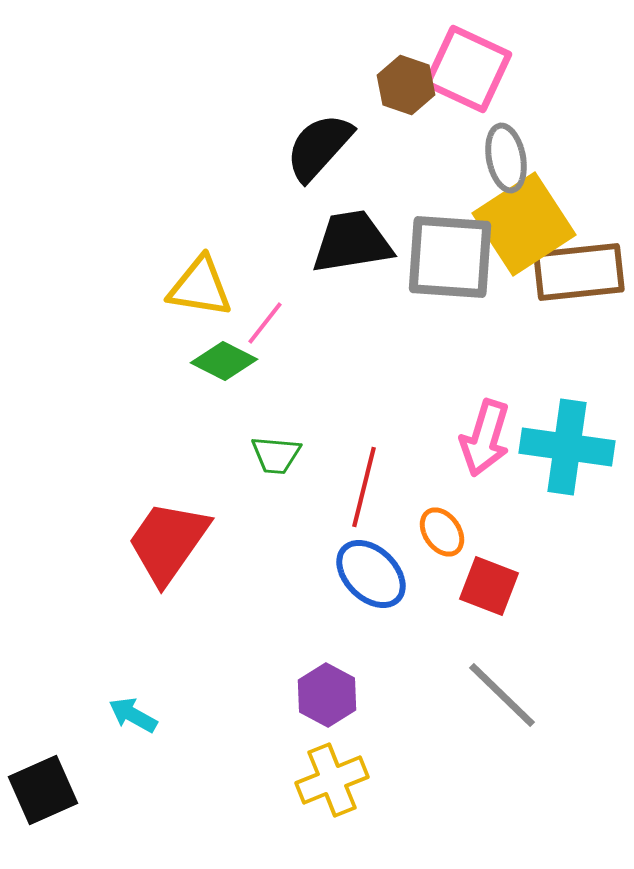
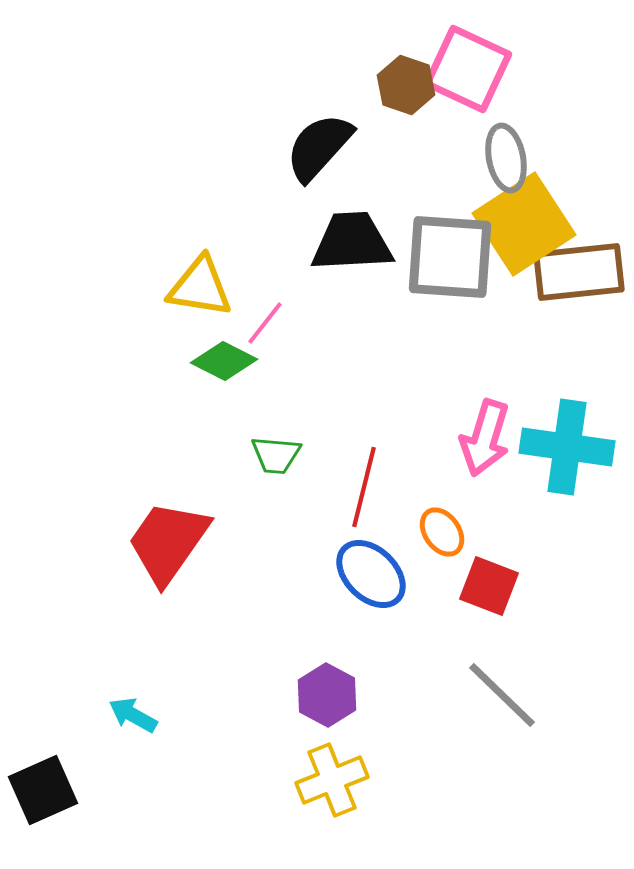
black trapezoid: rotated 6 degrees clockwise
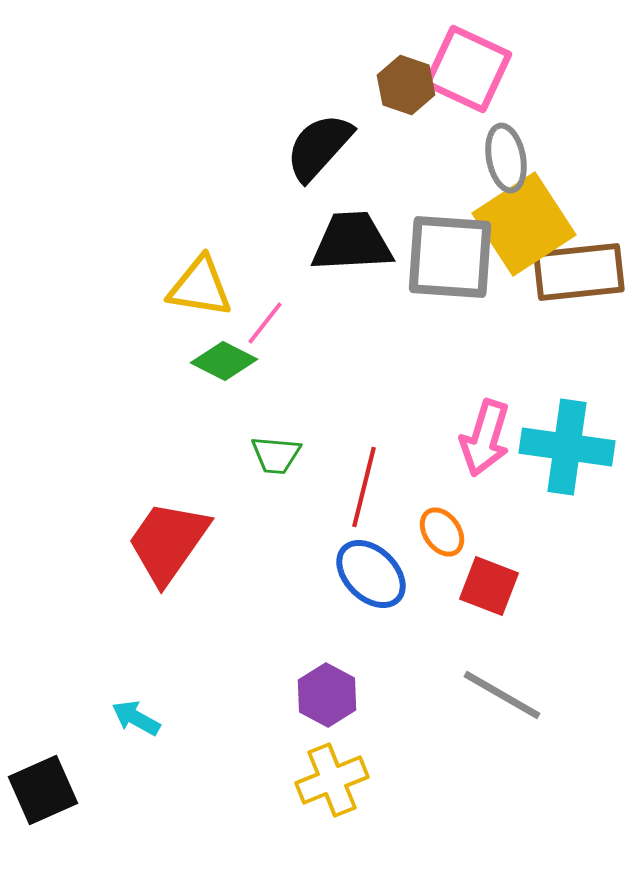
gray line: rotated 14 degrees counterclockwise
cyan arrow: moved 3 px right, 3 px down
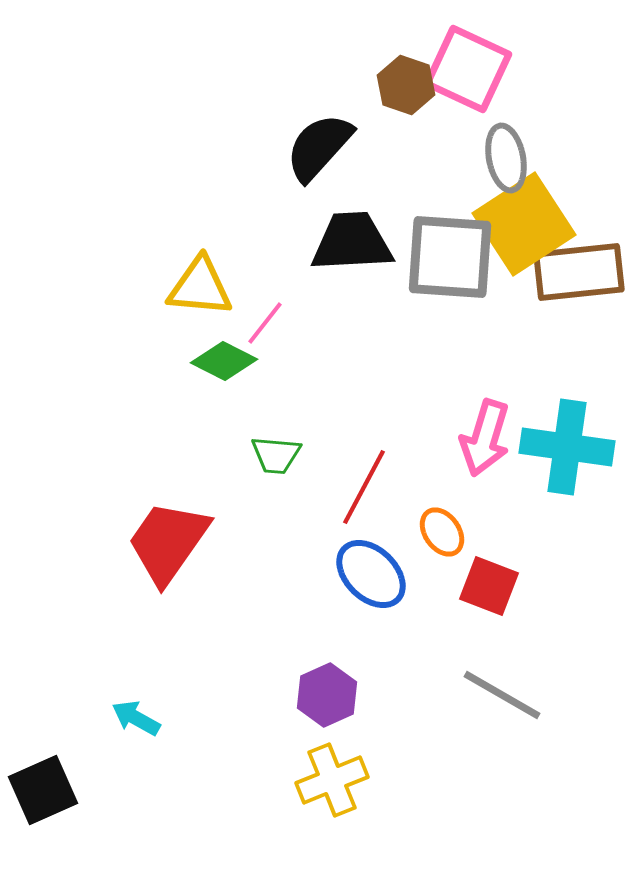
yellow triangle: rotated 4 degrees counterclockwise
red line: rotated 14 degrees clockwise
purple hexagon: rotated 8 degrees clockwise
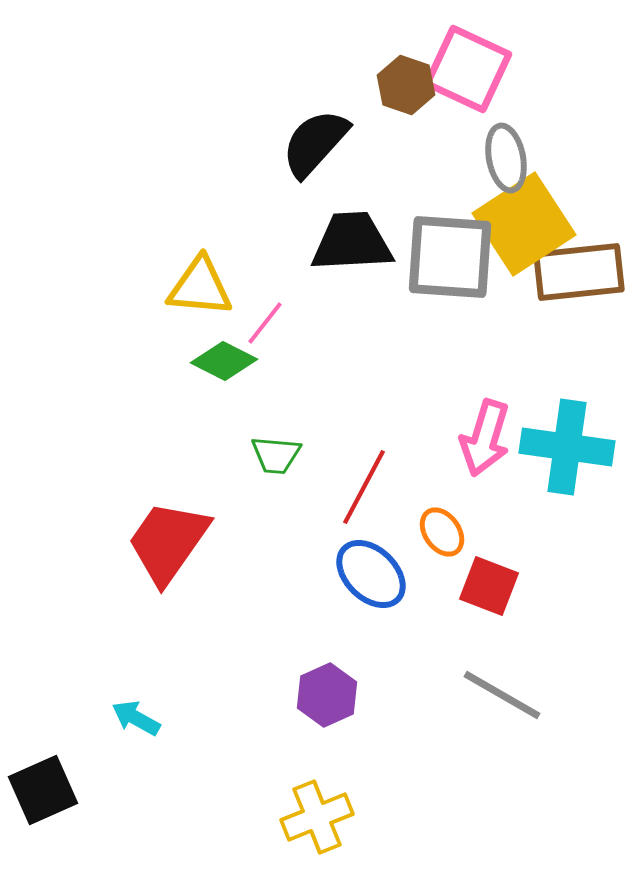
black semicircle: moved 4 px left, 4 px up
yellow cross: moved 15 px left, 37 px down
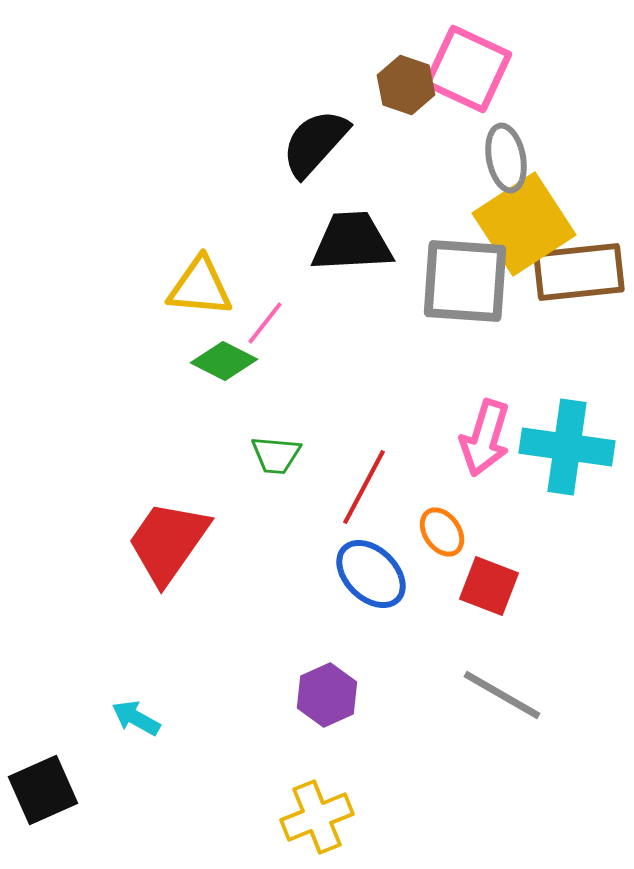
gray square: moved 15 px right, 24 px down
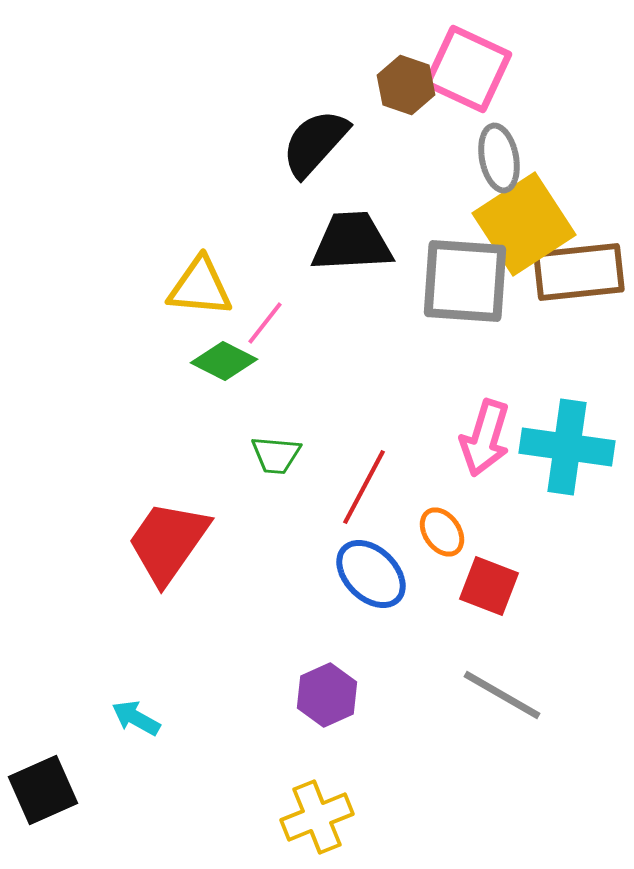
gray ellipse: moved 7 px left
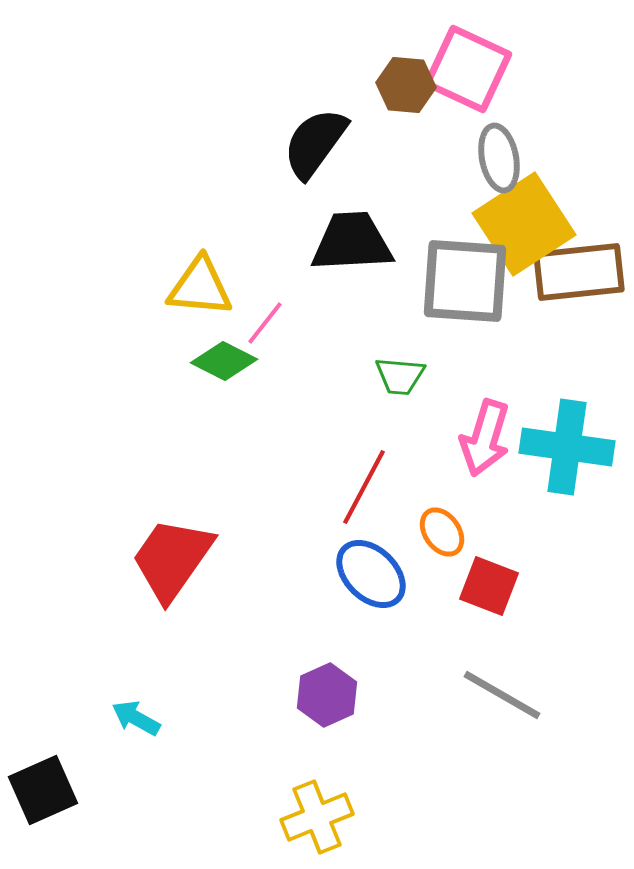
brown hexagon: rotated 14 degrees counterclockwise
black semicircle: rotated 6 degrees counterclockwise
green trapezoid: moved 124 px right, 79 px up
red trapezoid: moved 4 px right, 17 px down
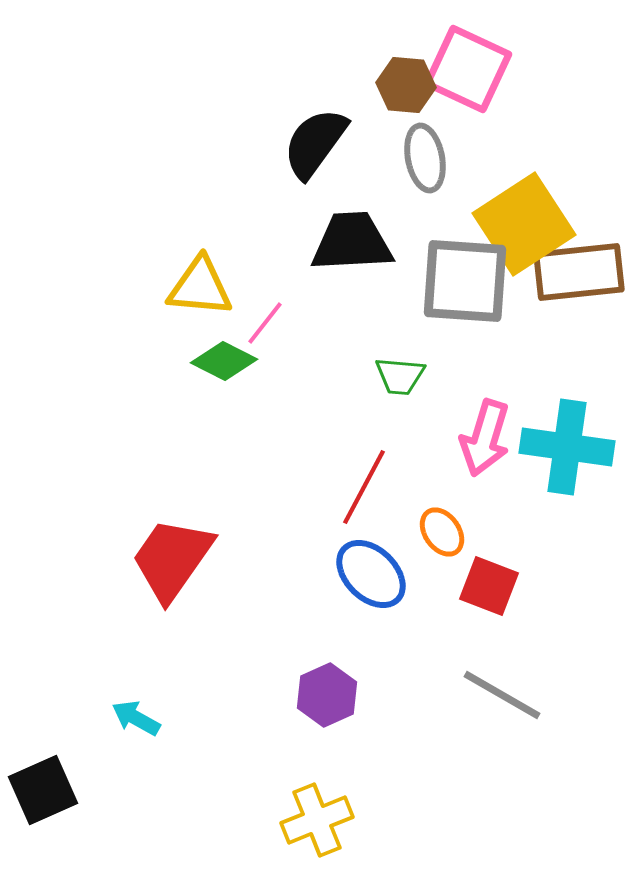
gray ellipse: moved 74 px left
yellow cross: moved 3 px down
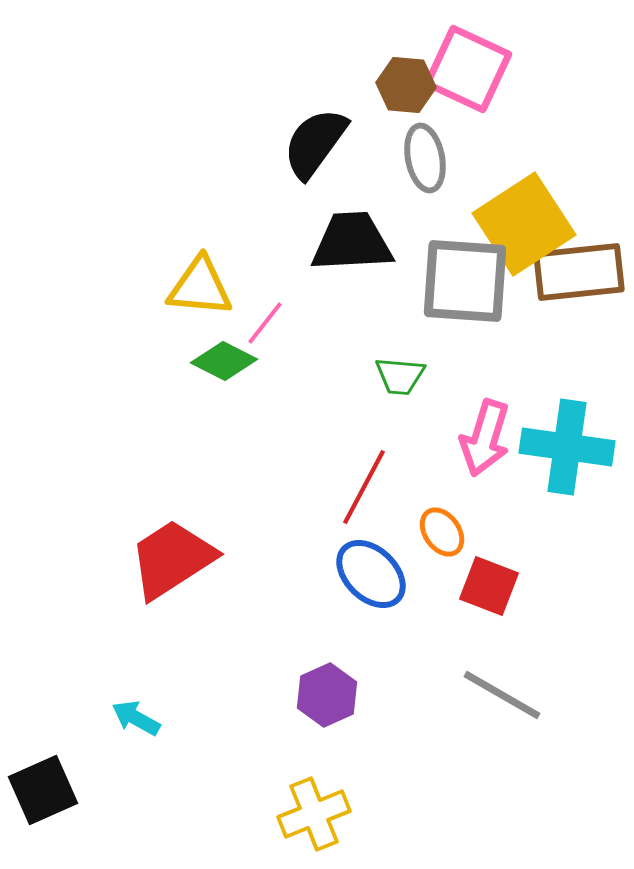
red trapezoid: rotated 22 degrees clockwise
yellow cross: moved 3 px left, 6 px up
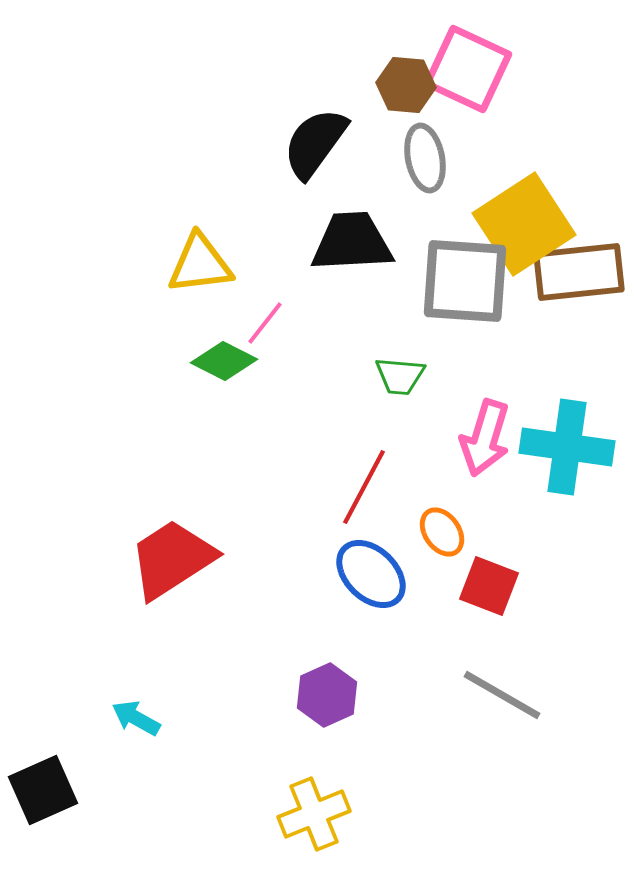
yellow triangle: moved 23 px up; rotated 12 degrees counterclockwise
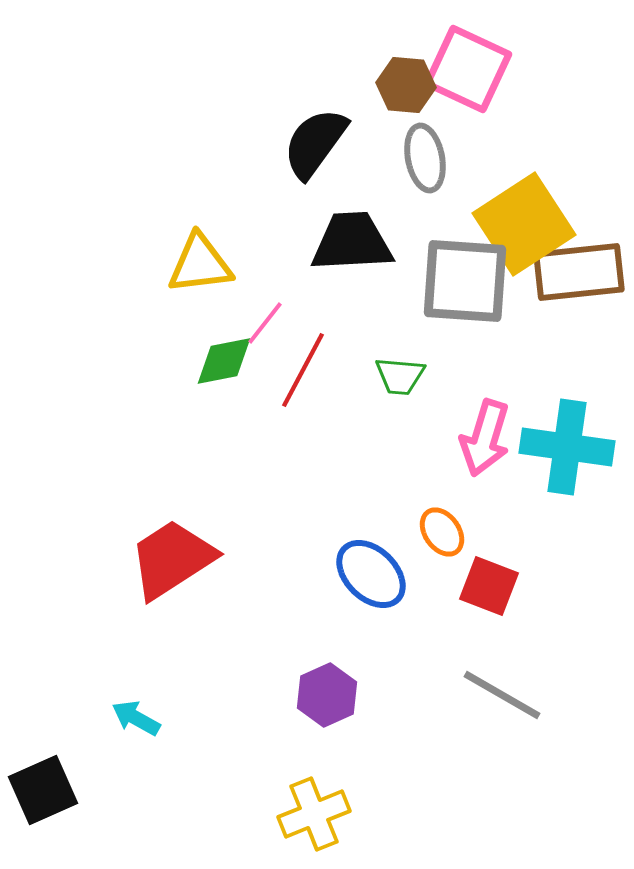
green diamond: rotated 38 degrees counterclockwise
red line: moved 61 px left, 117 px up
